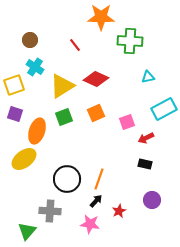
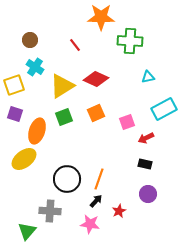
purple circle: moved 4 px left, 6 px up
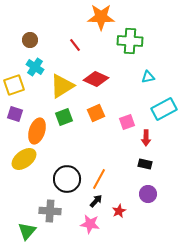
red arrow: rotated 63 degrees counterclockwise
orange line: rotated 10 degrees clockwise
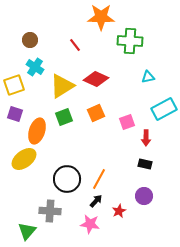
purple circle: moved 4 px left, 2 px down
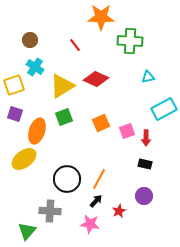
orange square: moved 5 px right, 10 px down
pink square: moved 9 px down
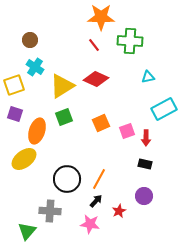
red line: moved 19 px right
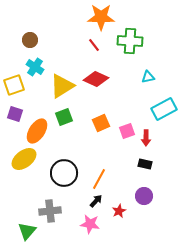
orange ellipse: rotated 15 degrees clockwise
black circle: moved 3 px left, 6 px up
gray cross: rotated 10 degrees counterclockwise
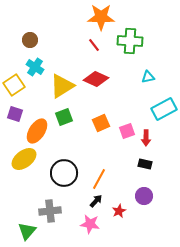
yellow square: rotated 15 degrees counterclockwise
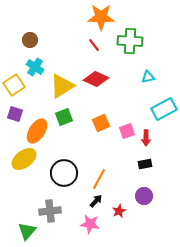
black rectangle: rotated 24 degrees counterclockwise
